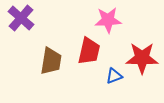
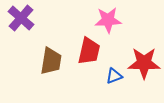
red star: moved 2 px right, 5 px down
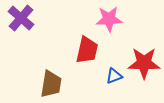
pink star: moved 1 px right, 1 px up
red trapezoid: moved 2 px left, 1 px up
brown trapezoid: moved 23 px down
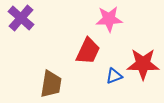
red trapezoid: moved 1 px right, 1 px down; rotated 12 degrees clockwise
red star: moved 1 px left, 1 px down
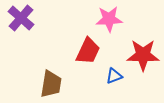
red star: moved 9 px up
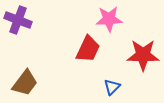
purple cross: moved 3 px left, 2 px down; rotated 20 degrees counterclockwise
red trapezoid: moved 2 px up
blue triangle: moved 2 px left, 11 px down; rotated 24 degrees counterclockwise
brown trapezoid: moved 26 px left, 1 px up; rotated 28 degrees clockwise
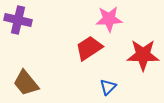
purple cross: rotated 8 degrees counterclockwise
red trapezoid: moved 1 px right, 1 px up; rotated 148 degrees counterclockwise
brown trapezoid: moved 1 px right; rotated 104 degrees clockwise
blue triangle: moved 4 px left
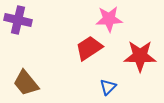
red star: moved 3 px left, 1 px down
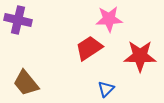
blue triangle: moved 2 px left, 2 px down
